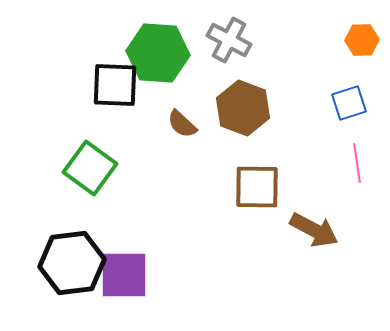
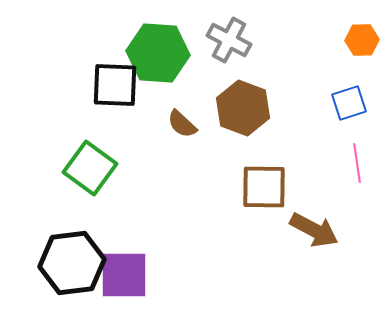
brown square: moved 7 px right
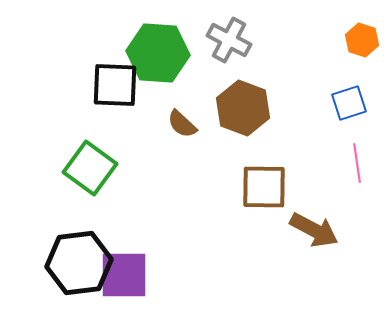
orange hexagon: rotated 20 degrees clockwise
black hexagon: moved 7 px right
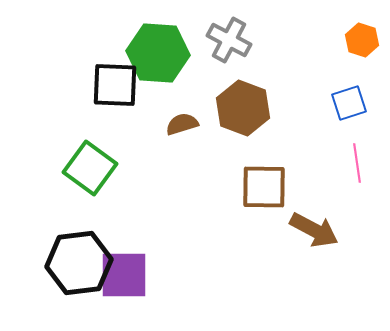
brown semicircle: rotated 120 degrees clockwise
